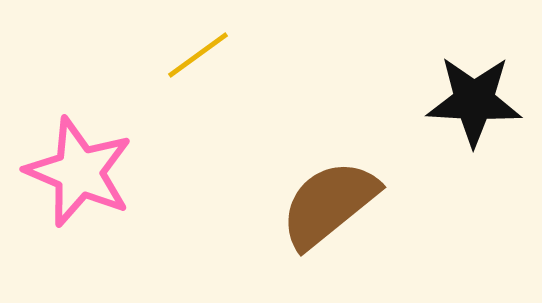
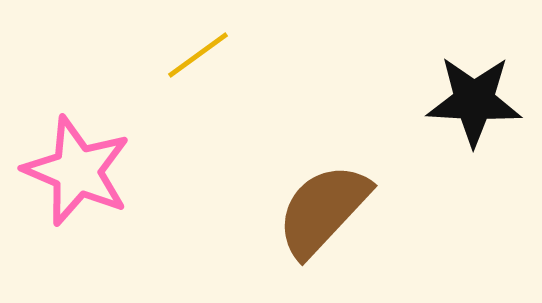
pink star: moved 2 px left, 1 px up
brown semicircle: moved 6 px left, 6 px down; rotated 8 degrees counterclockwise
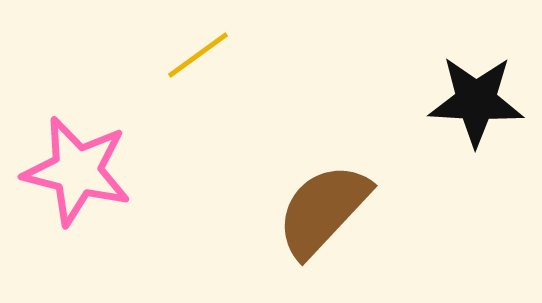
black star: moved 2 px right
pink star: rotated 9 degrees counterclockwise
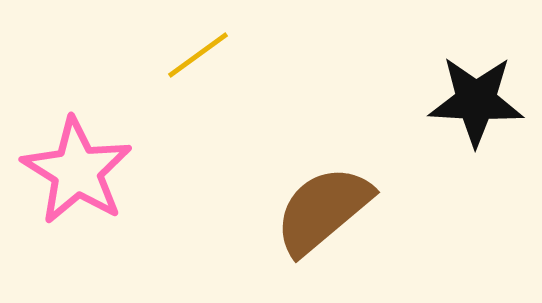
pink star: rotated 18 degrees clockwise
brown semicircle: rotated 7 degrees clockwise
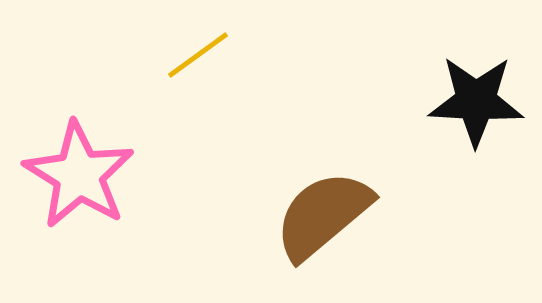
pink star: moved 2 px right, 4 px down
brown semicircle: moved 5 px down
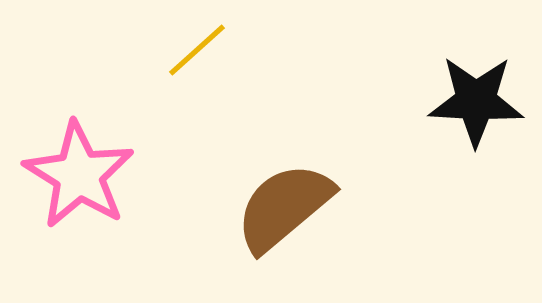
yellow line: moved 1 px left, 5 px up; rotated 6 degrees counterclockwise
brown semicircle: moved 39 px left, 8 px up
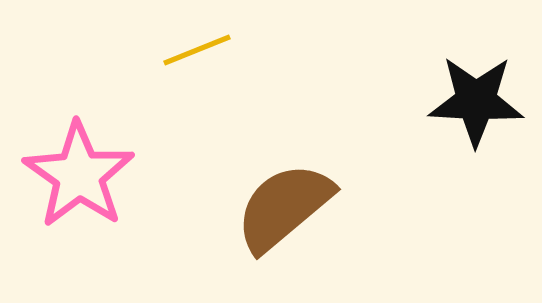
yellow line: rotated 20 degrees clockwise
pink star: rotated 3 degrees clockwise
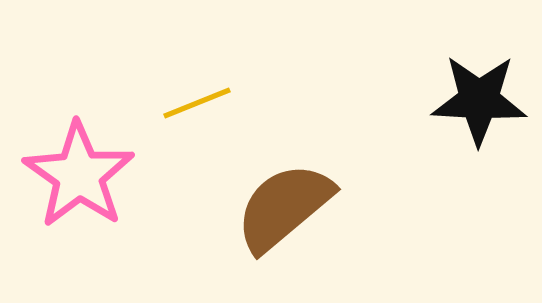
yellow line: moved 53 px down
black star: moved 3 px right, 1 px up
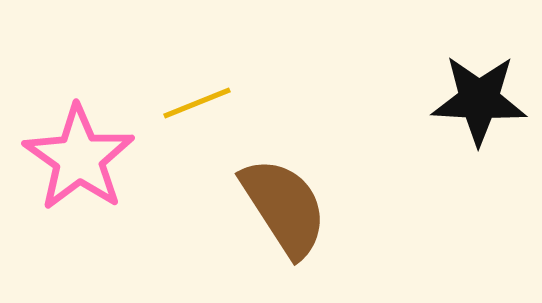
pink star: moved 17 px up
brown semicircle: rotated 97 degrees clockwise
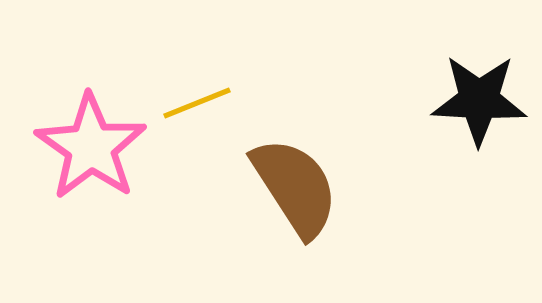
pink star: moved 12 px right, 11 px up
brown semicircle: moved 11 px right, 20 px up
